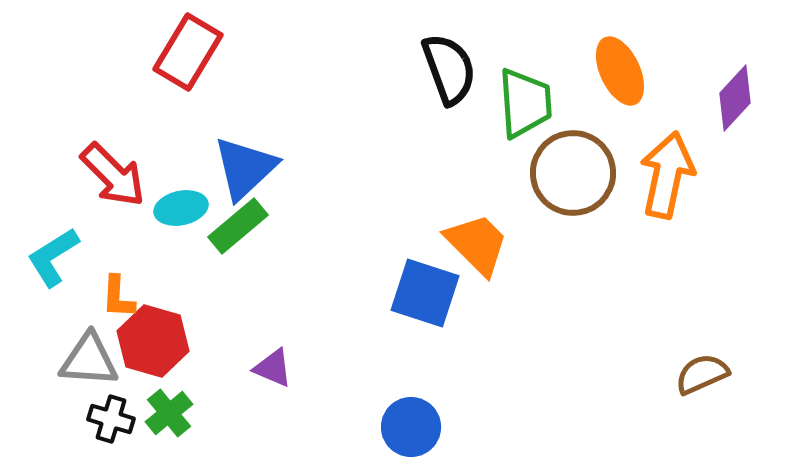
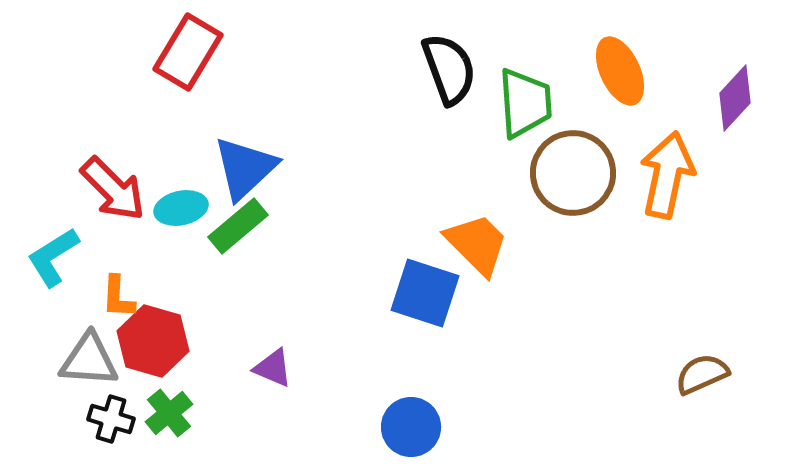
red arrow: moved 14 px down
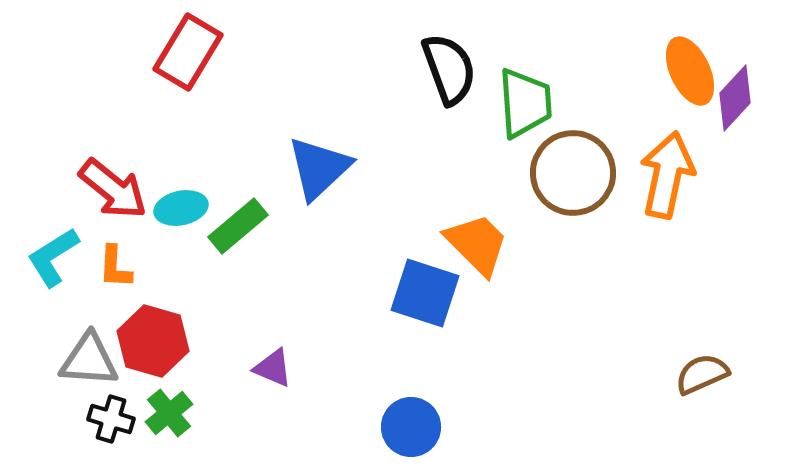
orange ellipse: moved 70 px right
blue triangle: moved 74 px right
red arrow: rotated 6 degrees counterclockwise
orange L-shape: moved 3 px left, 30 px up
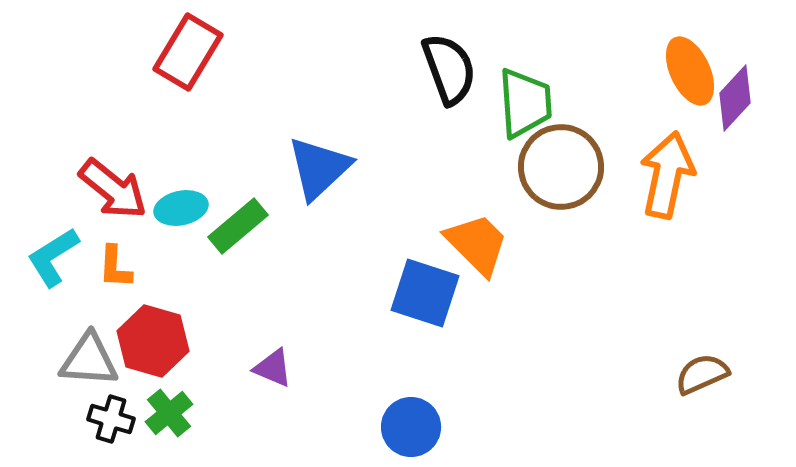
brown circle: moved 12 px left, 6 px up
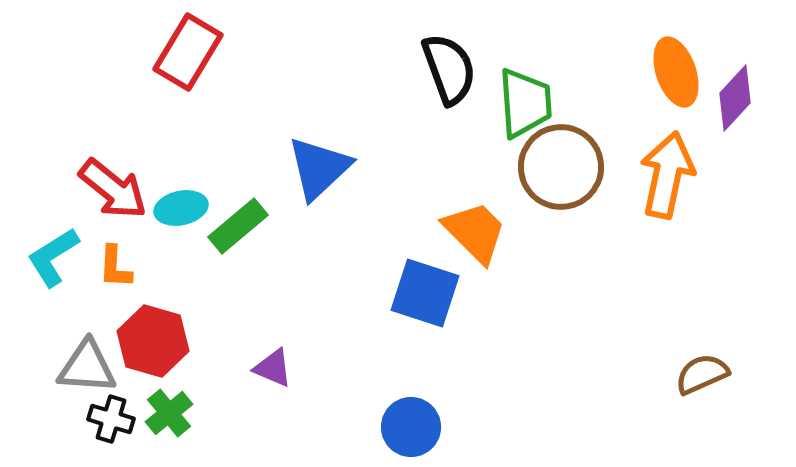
orange ellipse: moved 14 px left, 1 px down; rotated 6 degrees clockwise
orange trapezoid: moved 2 px left, 12 px up
gray triangle: moved 2 px left, 7 px down
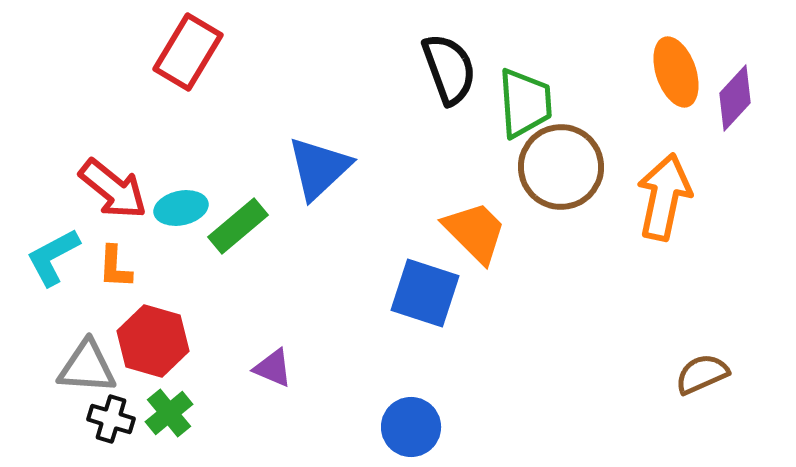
orange arrow: moved 3 px left, 22 px down
cyan L-shape: rotated 4 degrees clockwise
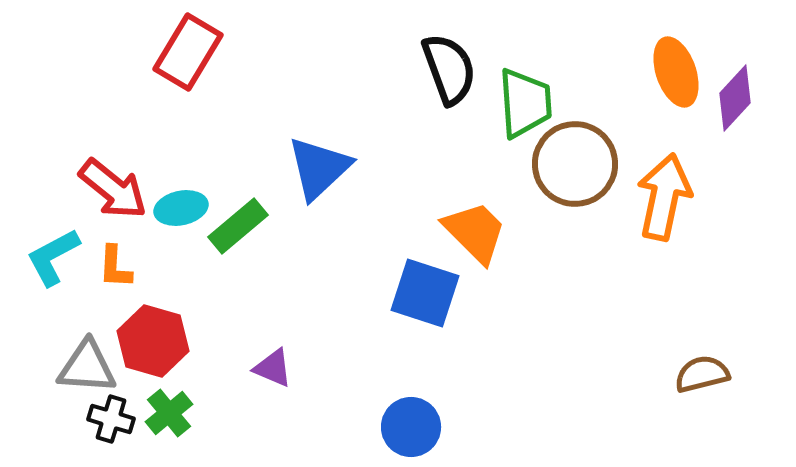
brown circle: moved 14 px right, 3 px up
brown semicircle: rotated 10 degrees clockwise
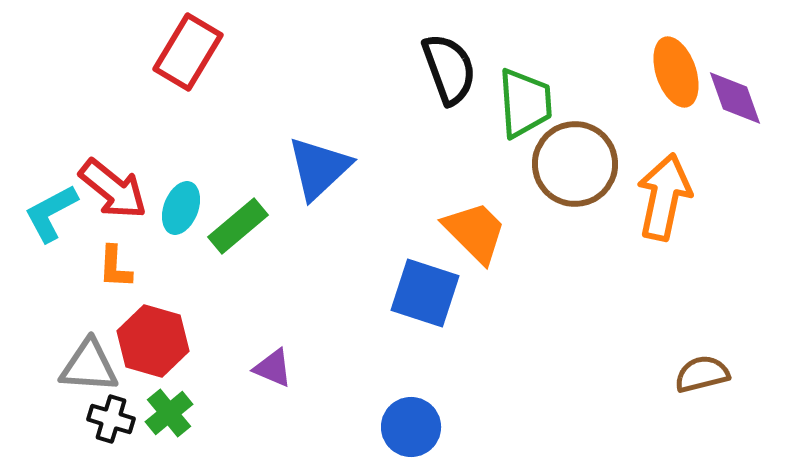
purple diamond: rotated 62 degrees counterclockwise
cyan ellipse: rotated 57 degrees counterclockwise
cyan L-shape: moved 2 px left, 44 px up
gray triangle: moved 2 px right, 1 px up
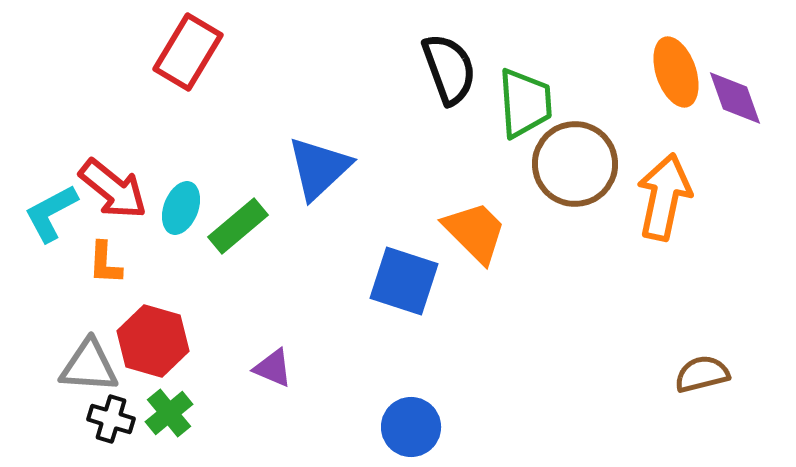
orange L-shape: moved 10 px left, 4 px up
blue square: moved 21 px left, 12 px up
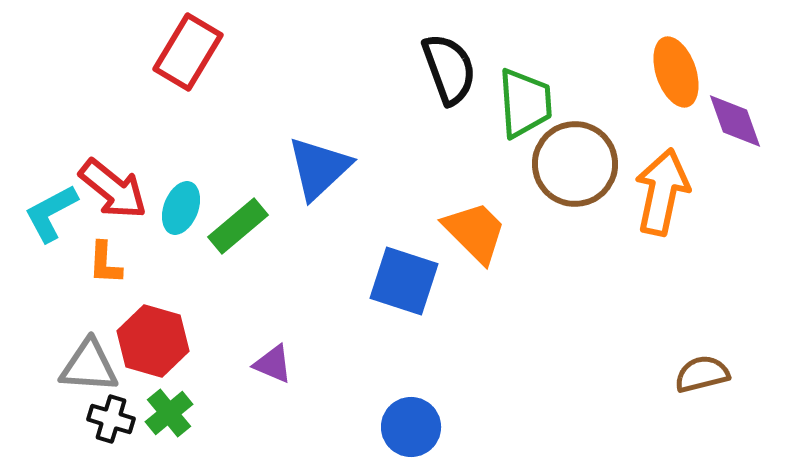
purple diamond: moved 23 px down
orange arrow: moved 2 px left, 5 px up
purple triangle: moved 4 px up
